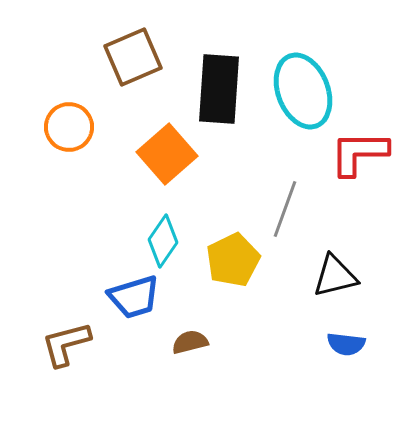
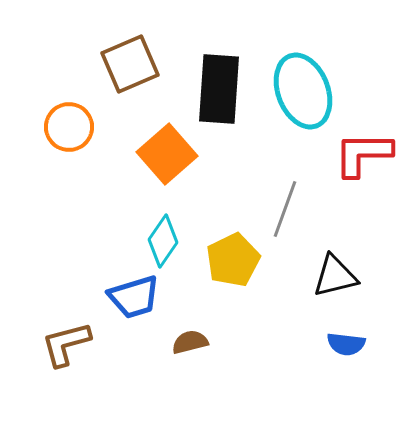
brown square: moved 3 px left, 7 px down
red L-shape: moved 4 px right, 1 px down
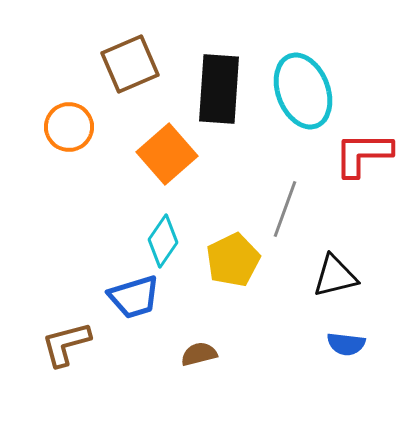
brown semicircle: moved 9 px right, 12 px down
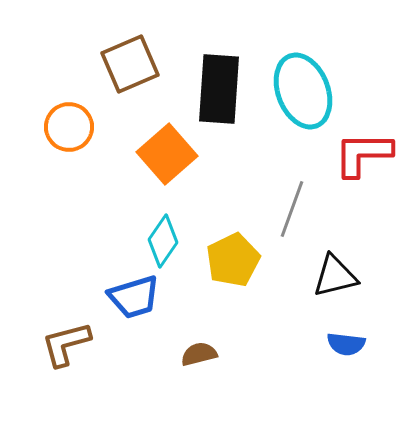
gray line: moved 7 px right
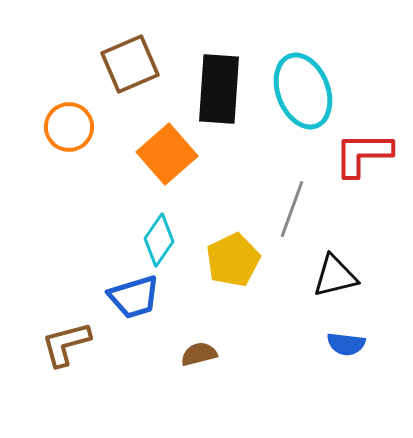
cyan diamond: moved 4 px left, 1 px up
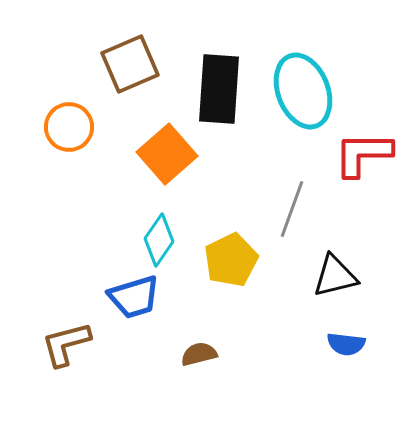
yellow pentagon: moved 2 px left
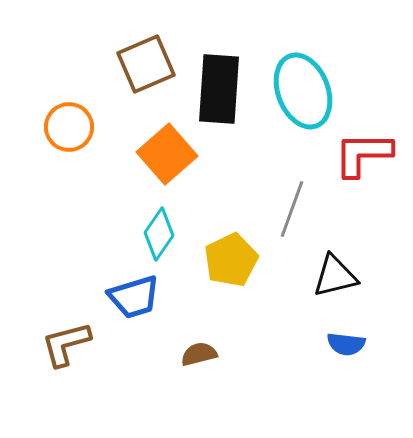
brown square: moved 16 px right
cyan diamond: moved 6 px up
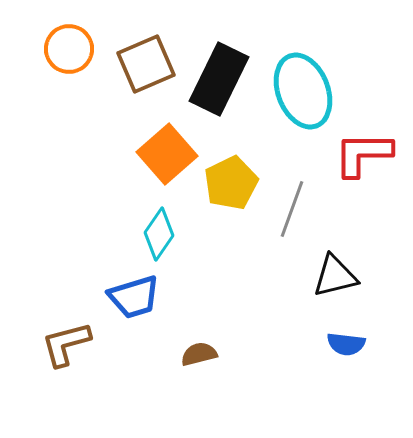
black rectangle: moved 10 px up; rotated 22 degrees clockwise
orange circle: moved 78 px up
yellow pentagon: moved 77 px up
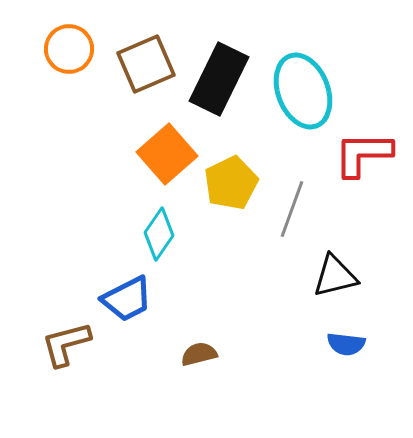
blue trapezoid: moved 7 px left, 2 px down; rotated 10 degrees counterclockwise
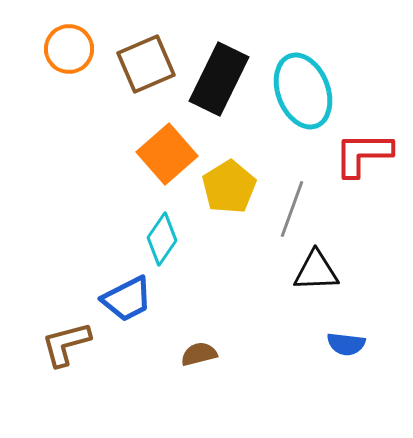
yellow pentagon: moved 2 px left, 4 px down; rotated 6 degrees counterclockwise
cyan diamond: moved 3 px right, 5 px down
black triangle: moved 19 px left, 5 px up; rotated 12 degrees clockwise
